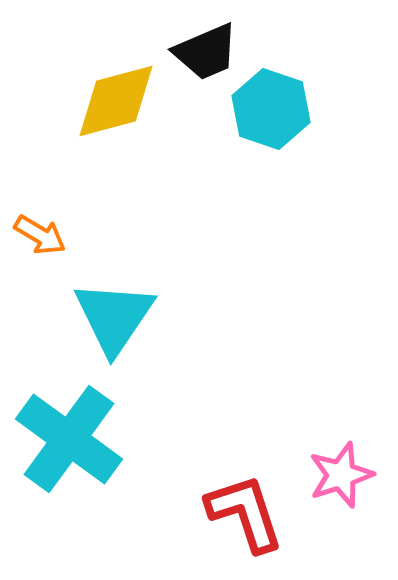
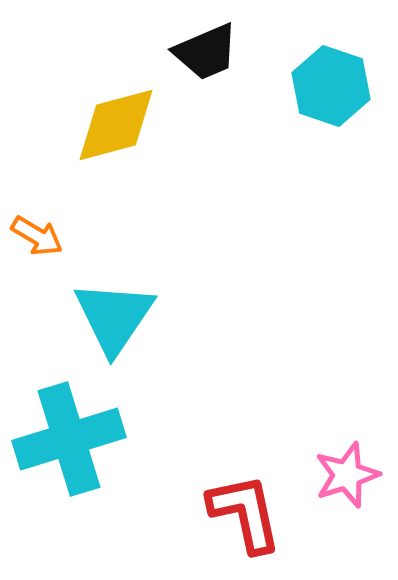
yellow diamond: moved 24 px down
cyan hexagon: moved 60 px right, 23 px up
orange arrow: moved 3 px left, 1 px down
cyan cross: rotated 37 degrees clockwise
pink star: moved 6 px right
red L-shape: rotated 6 degrees clockwise
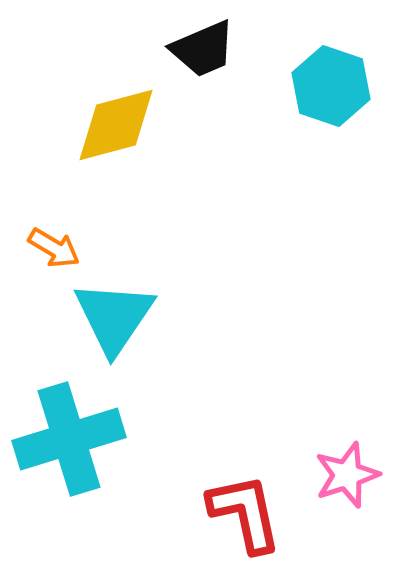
black trapezoid: moved 3 px left, 3 px up
orange arrow: moved 17 px right, 12 px down
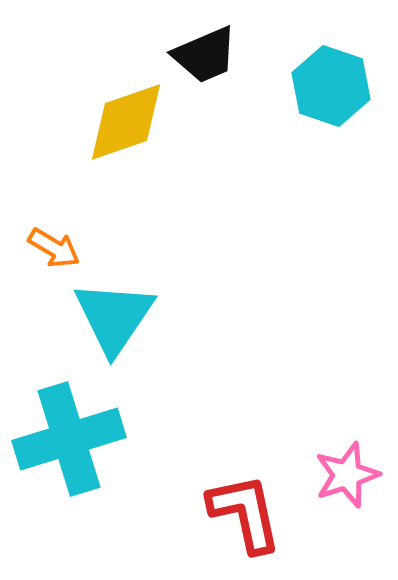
black trapezoid: moved 2 px right, 6 px down
yellow diamond: moved 10 px right, 3 px up; rotated 4 degrees counterclockwise
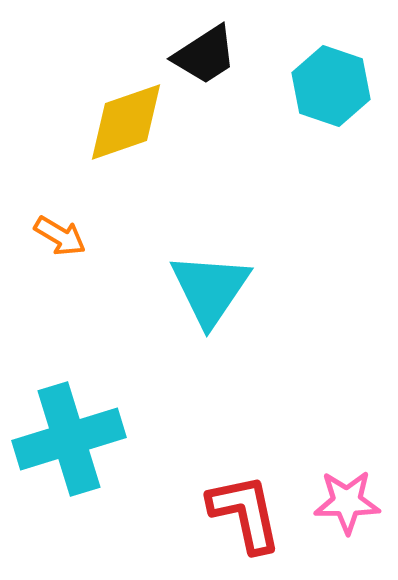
black trapezoid: rotated 10 degrees counterclockwise
orange arrow: moved 6 px right, 12 px up
cyan triangle: moved 96 px right, 28 px up
pink star: moved 27 px down; rotated 18 degrees clockwise
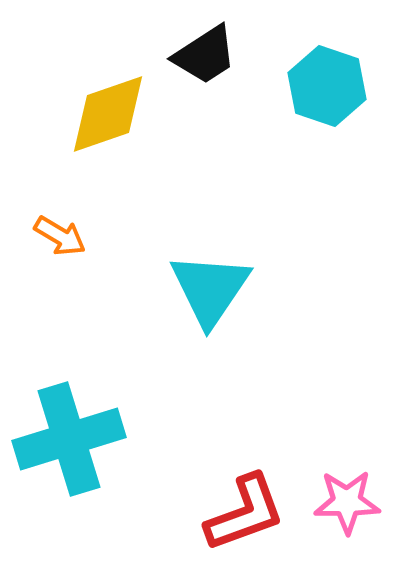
cyan hexagon: moved 4 px left
yellow diamond: moved 18 px left, 8 px up
red L-shape: rotated 82 degrees clockwise
